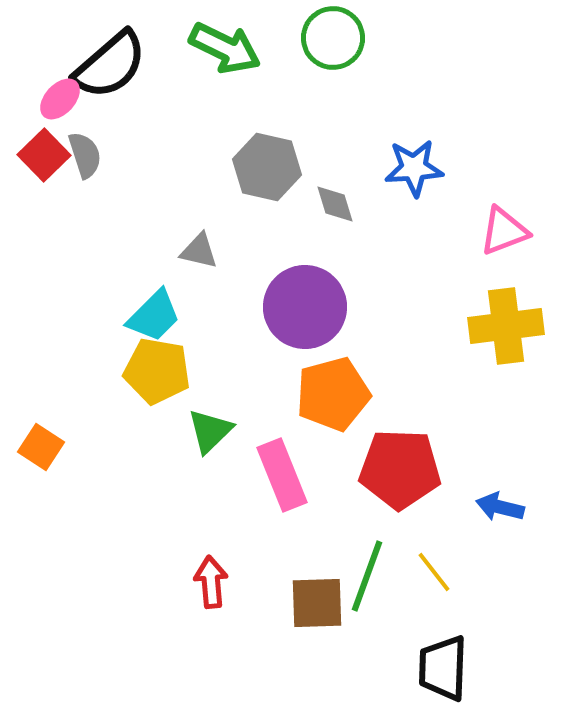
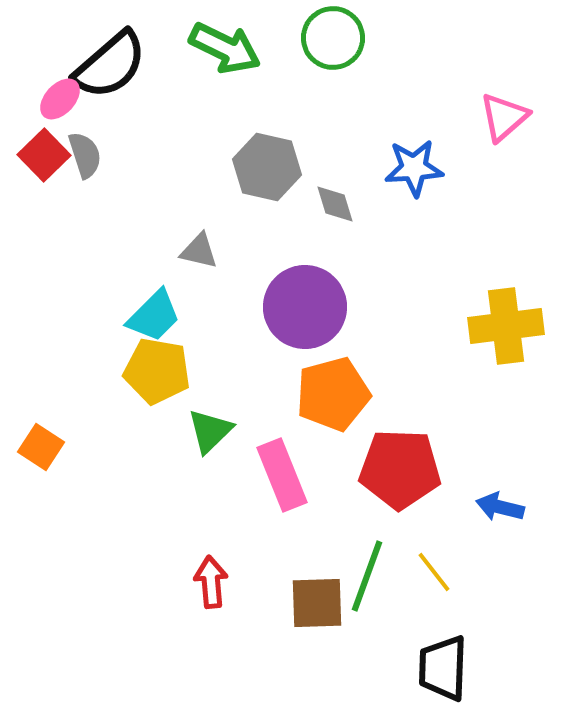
pink triangle: moved 114 px up; rotated 20 degrees counterclockwise
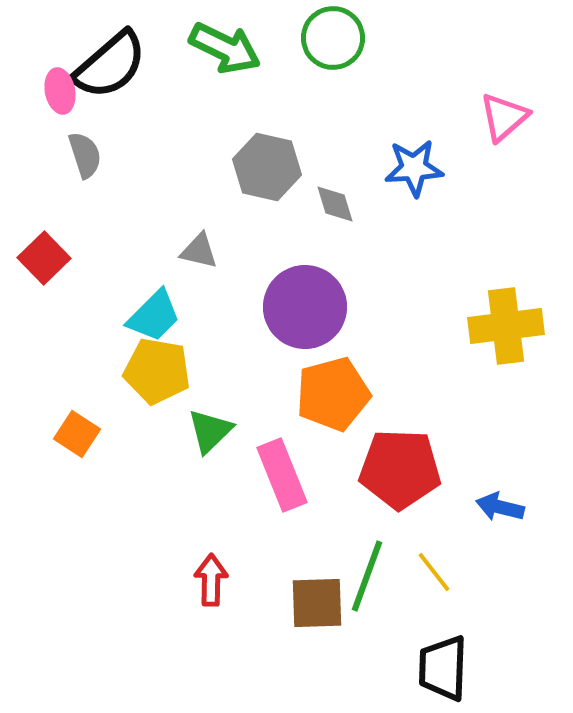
pink ellipse: moved 8 px up; rotated 54 degrees counterclockwise
red square: moved 103 px down
orange square: moved 36 px right, 13 px up
red arrow: moved 2 px up; rotated 6 degrees clockwise
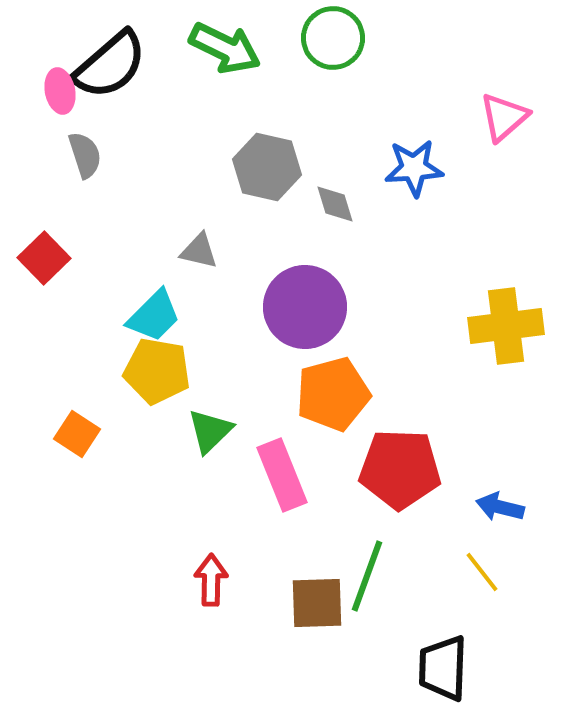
yellow line: moved 48 px right
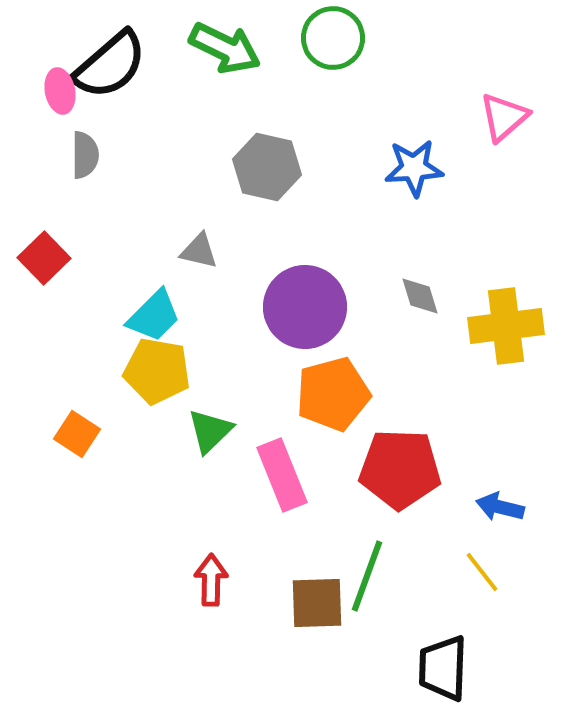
gray semicircle: rotated 18 degrees clockwise
gray diamond: moved 85 px right, 92 px down
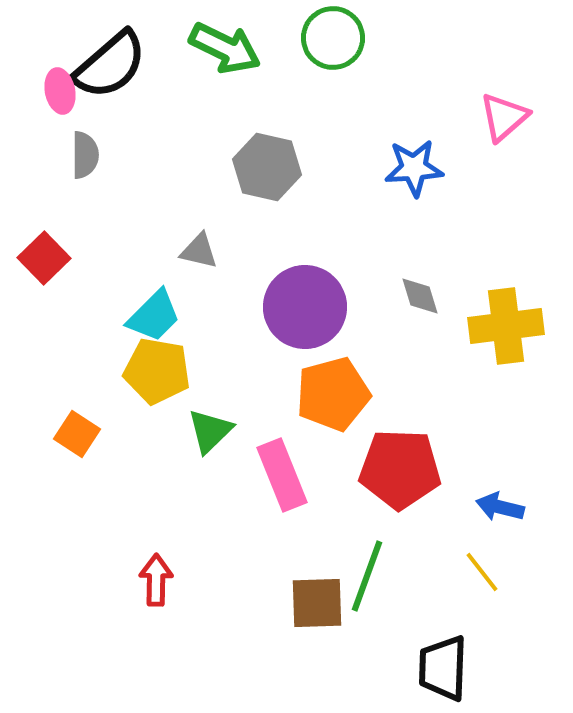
red arrow: moved 55 px left
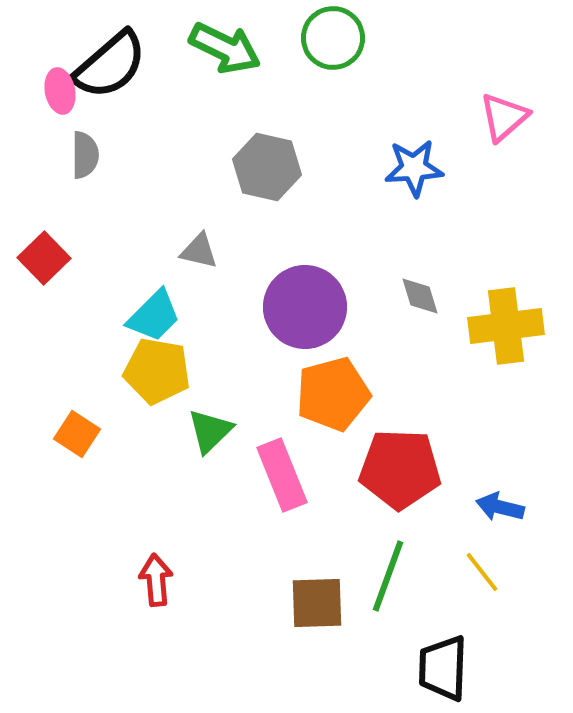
green line: moved 21 px right
red arrow: rotated 6 degrees counterclockwise
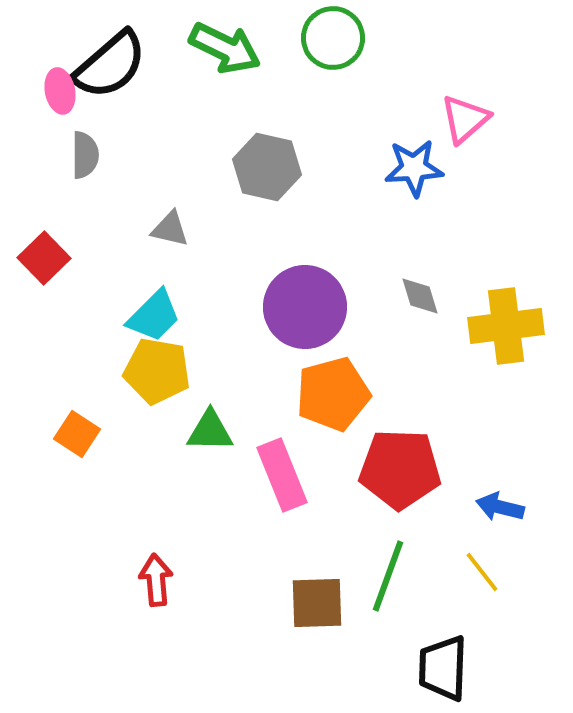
pink triangle: moved 39 px left, 2 px down
gray triangle: moved 29 px left, 22 px up
green triangle: rotated 45 degrees clockwise
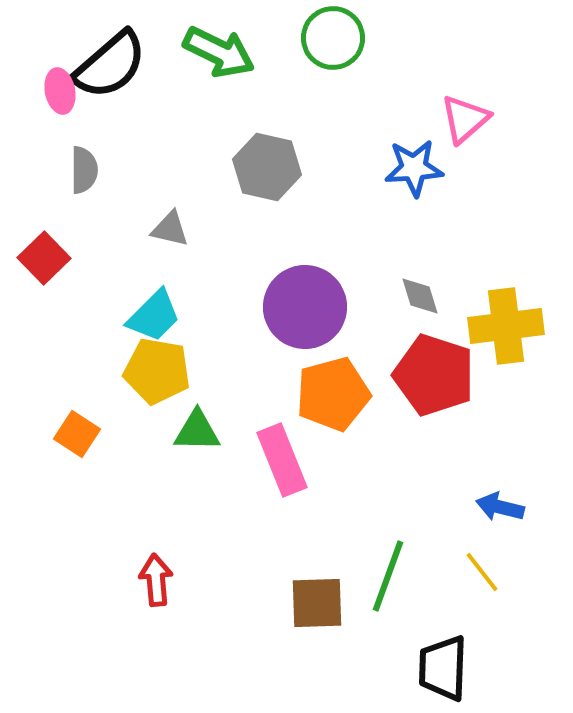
green arrow: moved 6 px left, 4 px down
gray semicircle: moved 1 px left, 15 px down
green triangle: moved 13 px left
red pentagon: moved 34 px right, 94 px up; rotated 16 degrees clockwise
pink rectangle: moved 15 px up
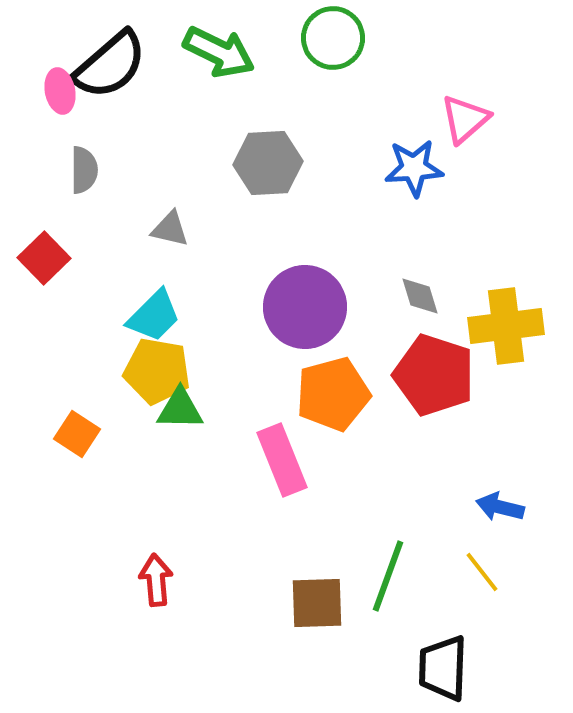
gray hexagon: moved 1 px right, 4 px up; rotated 16 degrees counterclockwise
green triangle: moved 17 px left, 22 px up
